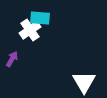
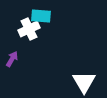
cyan rectangle: moved 1 px right, 2 px up
white cross: moved 1 px left, 1 px up; rotated 10 degrees clockwise
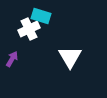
cyan rectangle: rotated 12 degrees clockwise
white triangle: moved 14 px left, 25 px up
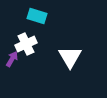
cyan rectangle: moved 4 px left
white cross: moved 3 px left, 15 px down
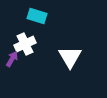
white cross: moved 1 px left
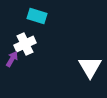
white triangle: moved 20 px right, 10 px down
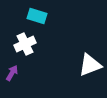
purple arrow: moved 14 px down
white triangle: moved 2 px up; rotated 40 degrees clockwise
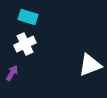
cyan rectangle: moved 9 px left, 1 px down
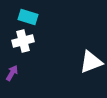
white cross: moved 2 px left, 3 px up; rotated 10 degrees clockwise
white triangle: moved 1 px right, 3 px up
